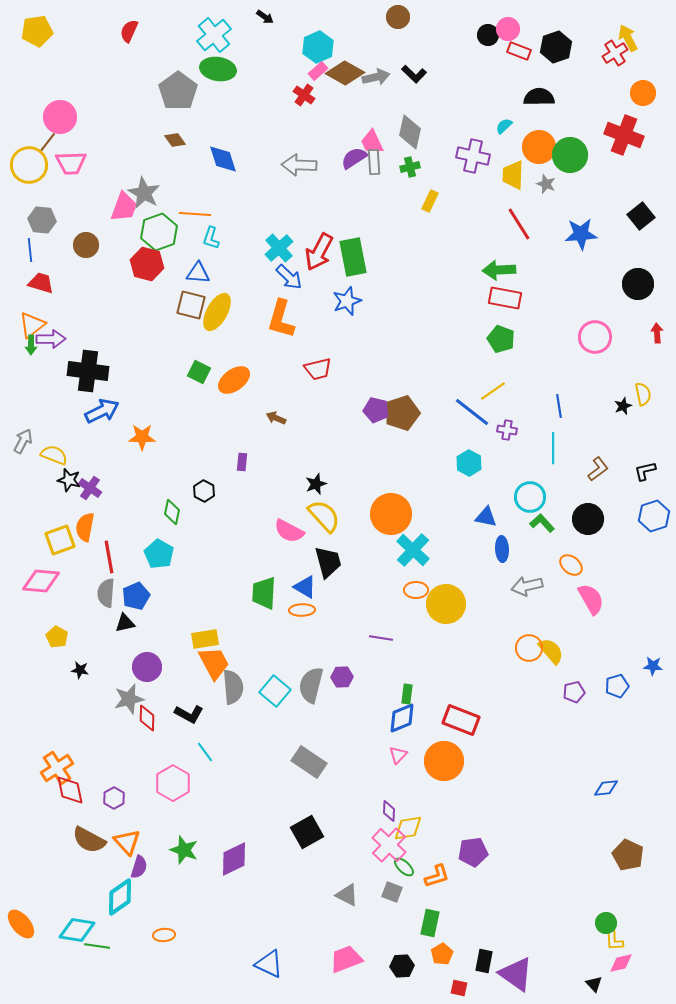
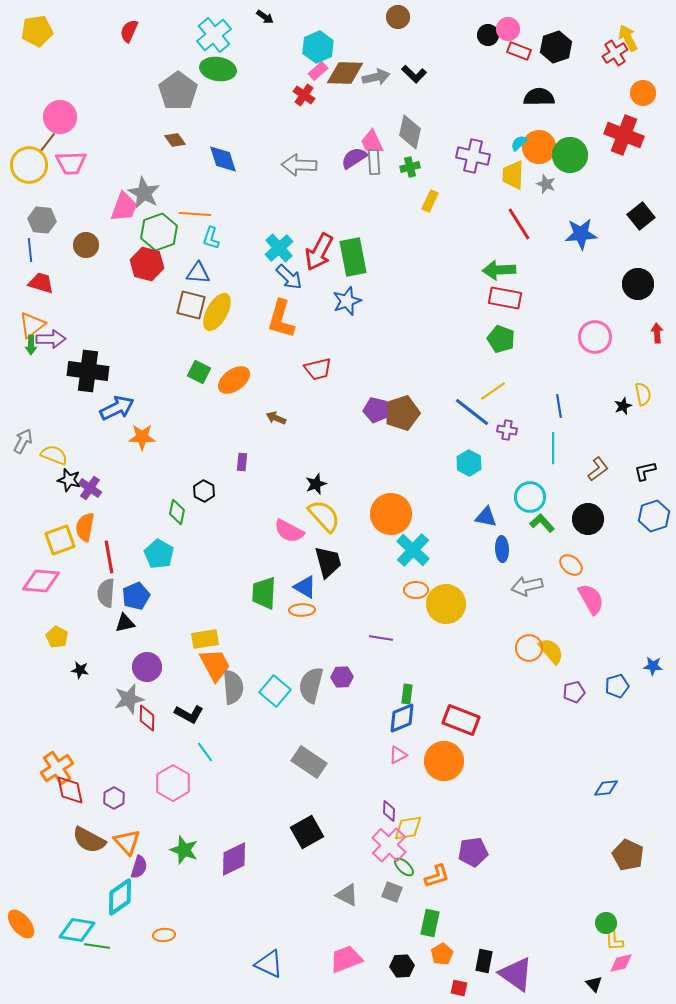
brown diamond at (345, 73): rotated 27 degrees counterclockwise
cyan semicircle at (504, 126): moved 15 px right, 17 px down
blue arrow at (102, 411): moved 15 px right, 3 px up
green diamond at (172, 512): moved 5 px right
orange trapezoid at (214, 663): moved 1 px right, 2 px down
pink triangle at (398, 755): rotated 18 degrees clockwise
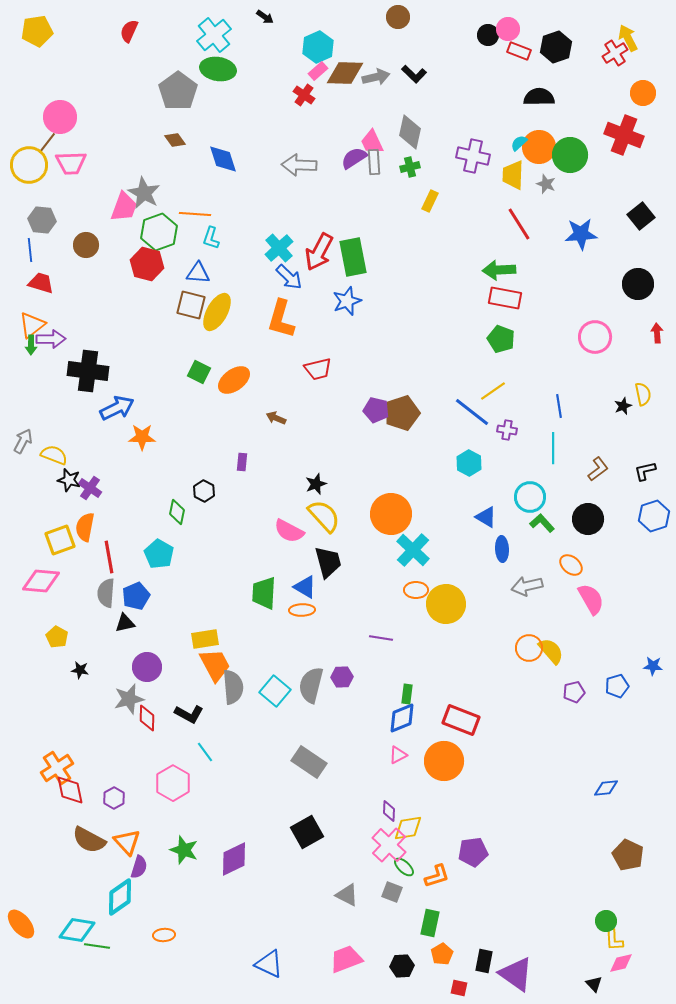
blue triangle at (486, 517): rotated 20 degrees clockwise
green circle at (606, 923): moved 2 px up
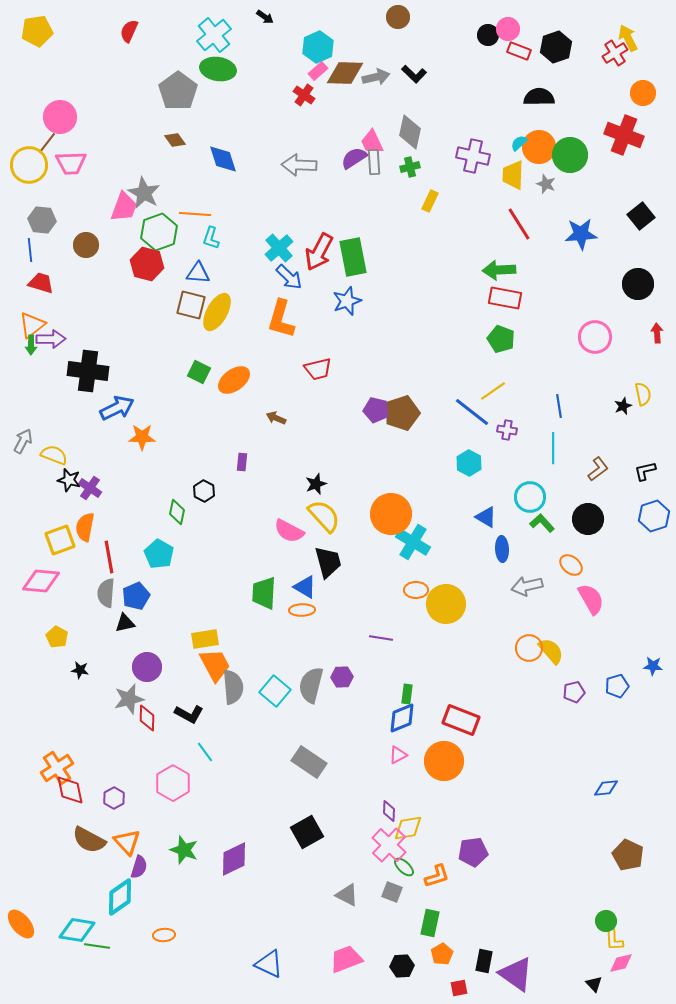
cyan cross at (413, 550): moved 8 px up; rotated 12 degrees counterclockwise
red square at (459, 988): rotated 24 degrees counterclockwise
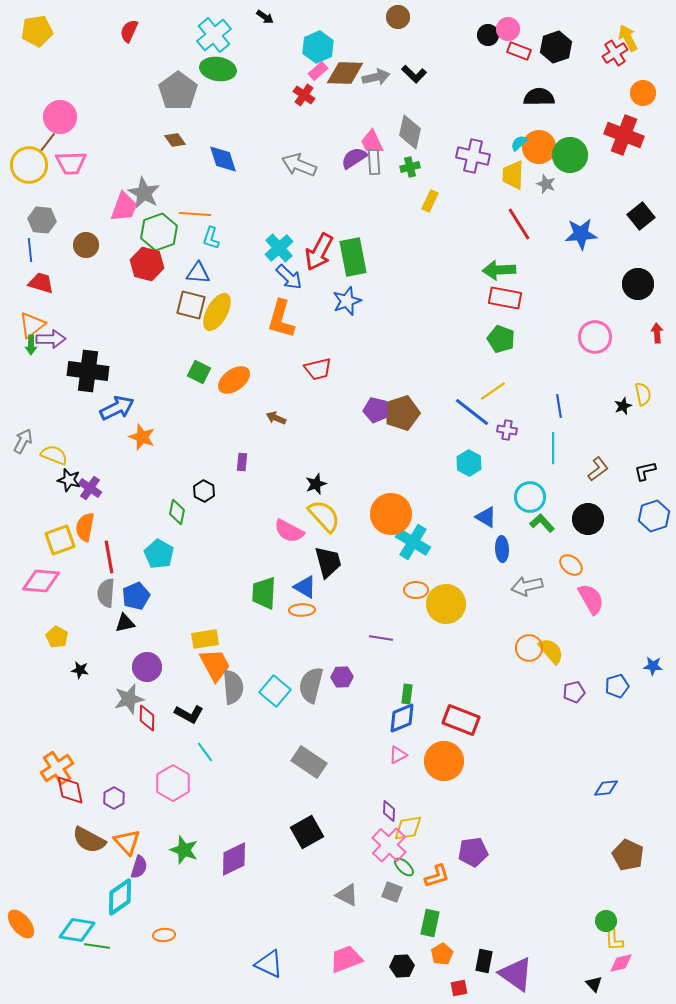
gray arrow at (299, 165): rotated 20 degrees clockwise
orange star at (142, 437): rotated 20 degrees clockwise
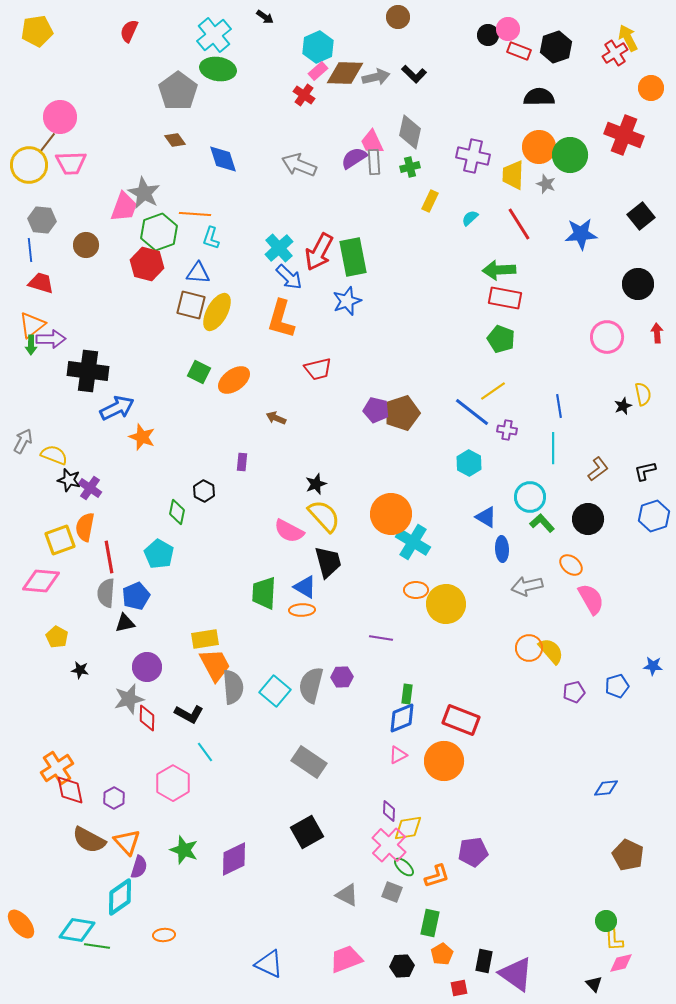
orange circle at (643, 93): moved 8 px right, 5 px up
cyan semicircle at (519, 143): moved 49 px left, 75 px down
pink circle at (595, 337): moved 12 px right
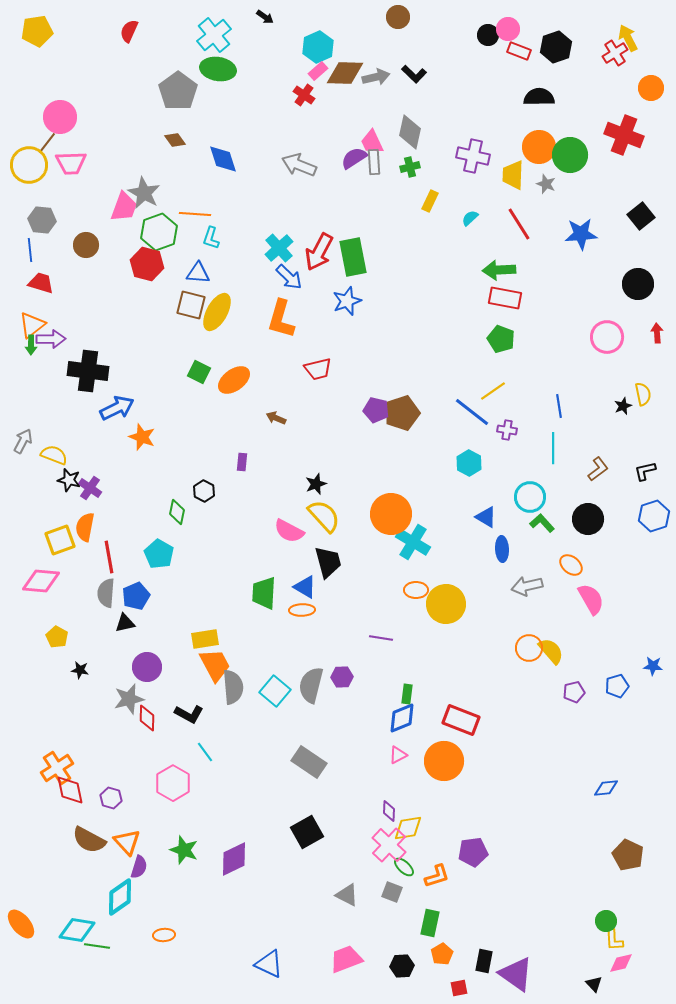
purple hexagon at (114, 798): moved 3 px left; rotated 15 degrees counterclockwise
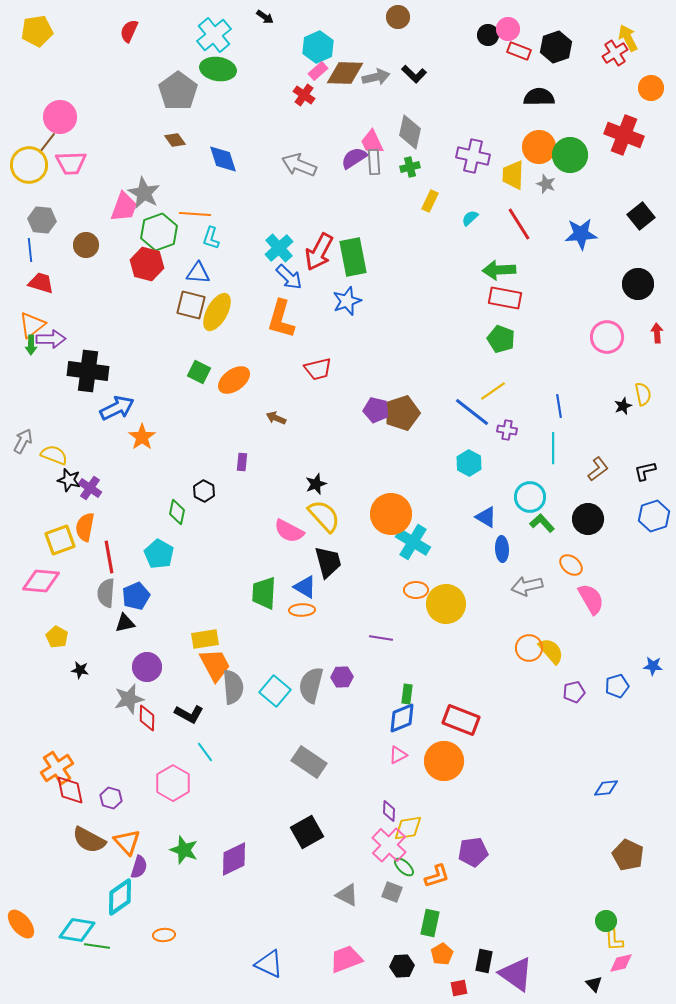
orange star at (142, 437): rotated 16 degrees clockwise
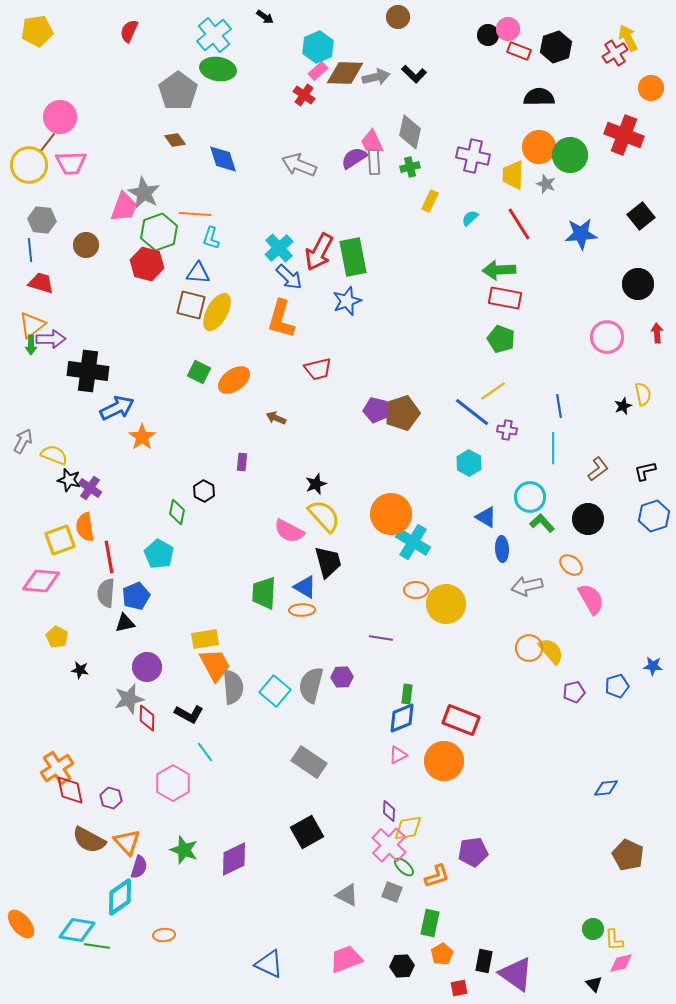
orange semicircle at (85, 527): rotated 20 degrees counterclockwise
green circle at (606, 921): moved 13 px left, 8 px down
